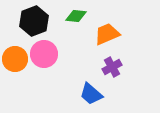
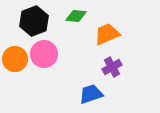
blue trapezoid: rotated 120 degrees clockwise
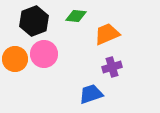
purple cross: rotated 12 degrees clockwise
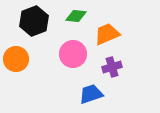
pink circle: moved 29 px right
orange circle: moved 1 px right
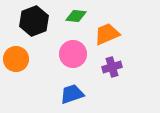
blue trapezoid: moved 19 px left
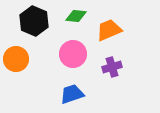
black hexagon: rotated 16 degrees counterclockwise
orange trapezoid: moved 2 px right, 4 px up
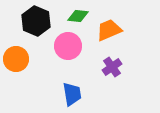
green diamond: moved 2 px right
black hexagon: moved 2 px right
pink circle: moved 5 px left, 8 px up
purple cross: rotated 18 degrees counterclockwise
blue trapezoid: rotated 100 degrees clockwise
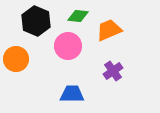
purple cross: moved 1 px right, 4 px down
blue trapezoid: rotated 80 degrees counterclockwise
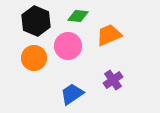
orange trapezoid: moved 5 px down
orange circle: moved 18 px right, 1 px up
purple cross: moved 9 px down
blue trapezoid: rotated 35 degrees counterclockwise
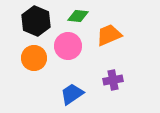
purple cross: rotated 24 degrees clockwise
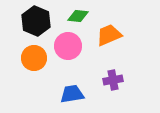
blue trapezoid: rotated 25 degrees clockwise
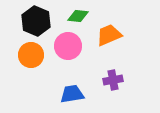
orange circle: moved 3 px left, 3 px up
